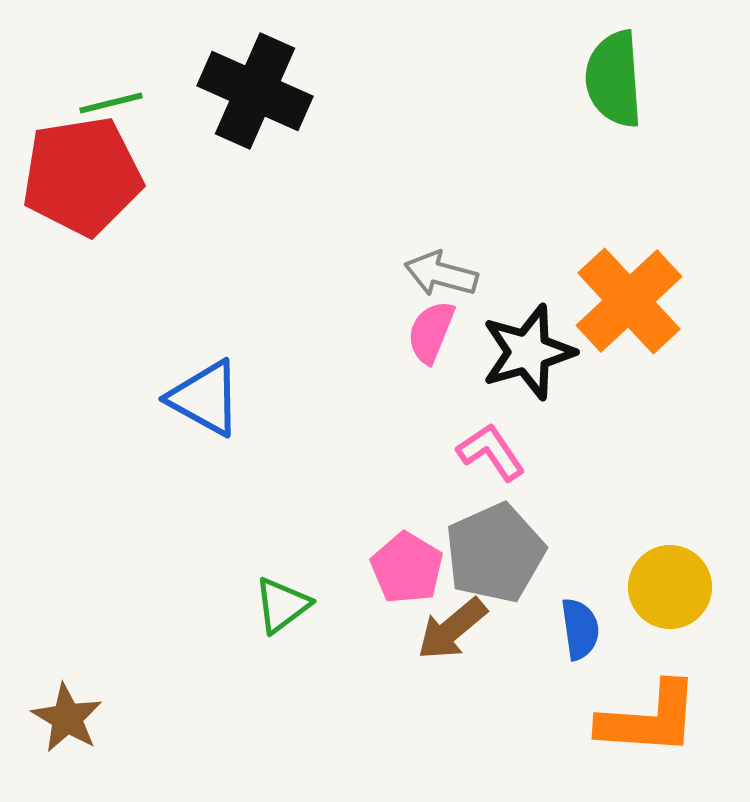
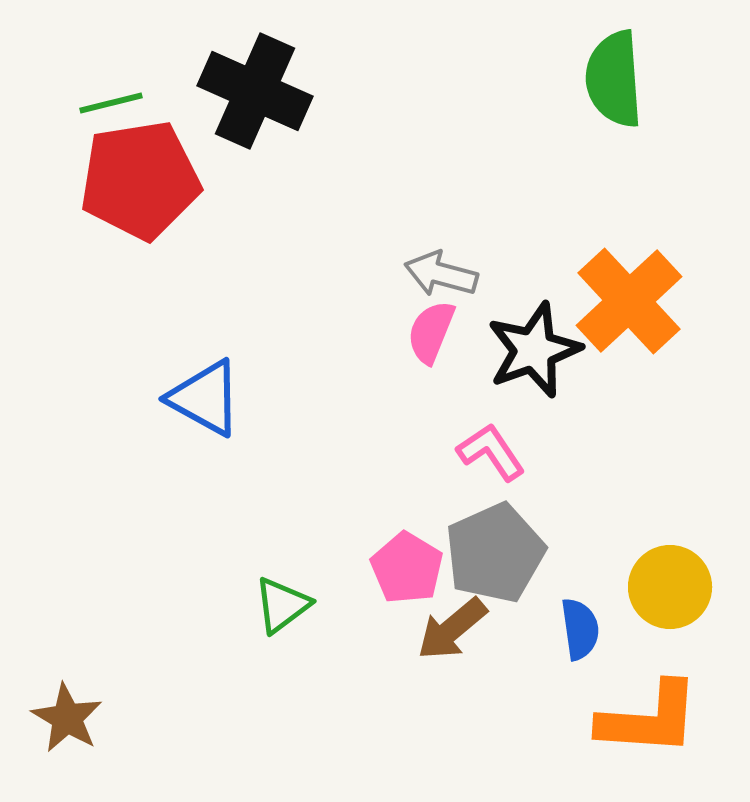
red pentagon: moved 58 px right, 4 px down
black star: moved 6 px right, 2 px up; rotated 4 degrees counterclockwise
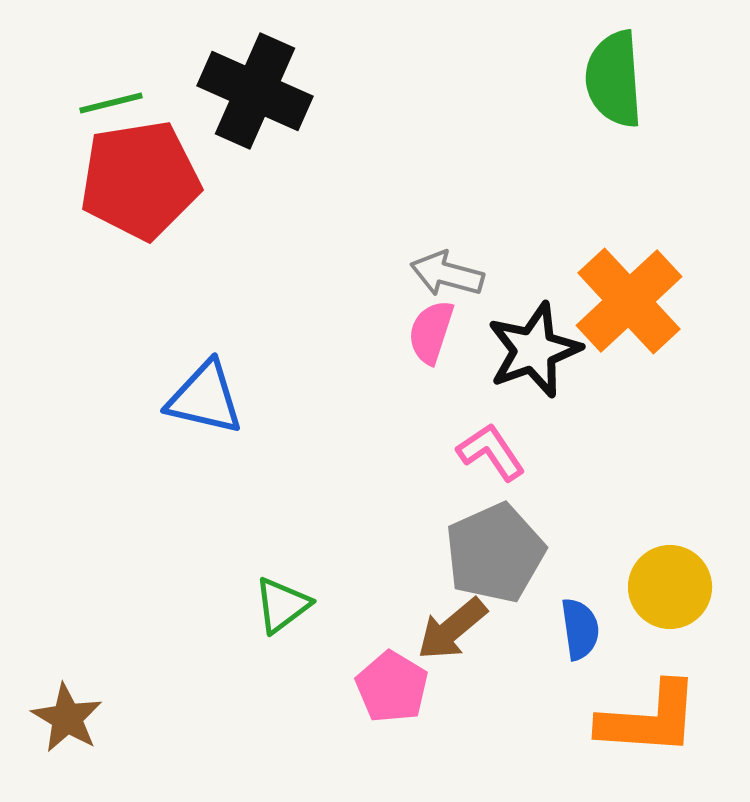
gray arrow: moved 6 px right
pink semicircle: rotated 4 degrees counterclockwise
blue triangle: rotated 16 degrees counterclockwise
pink pentagon: moved 15 px left, 119 px down
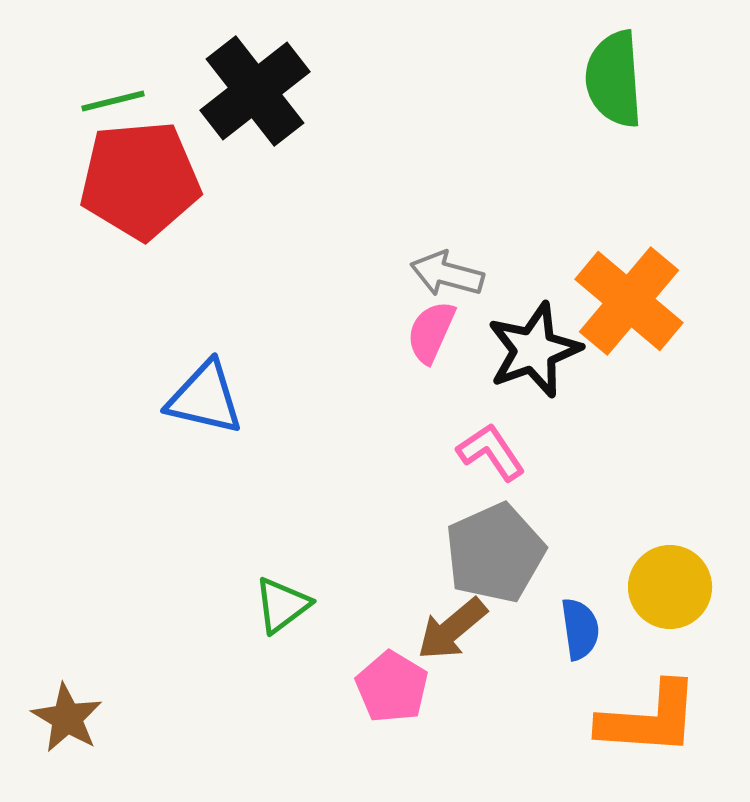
black cross: rotated 28 degrees clockwise
green line: moved 2 px right, 2 px up
red pentagon: rotated 4 degrees clockwise
orange cross: rotated 7 degrees counterclockwise
pink semicircle: rotated 6 degrees clockwise
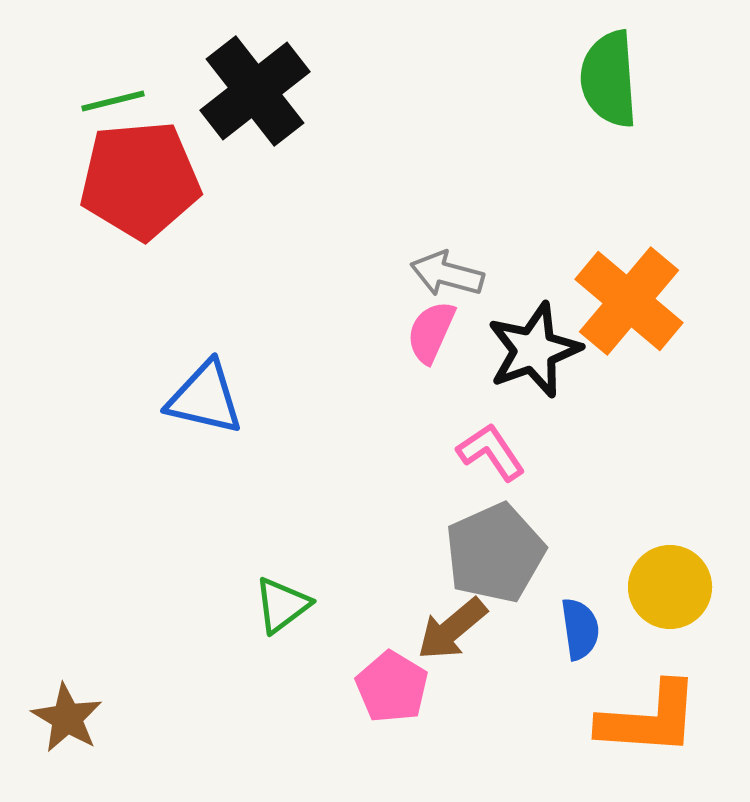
green semicircle: moved 5 px left
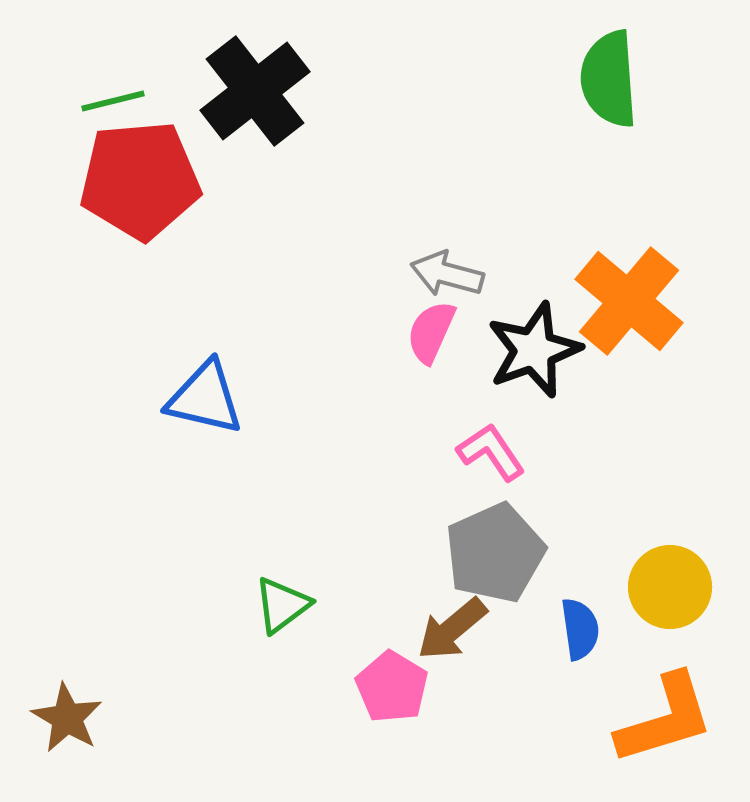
orange L-shape: moved 16 px right; rotated 21 degrees counterclockwise
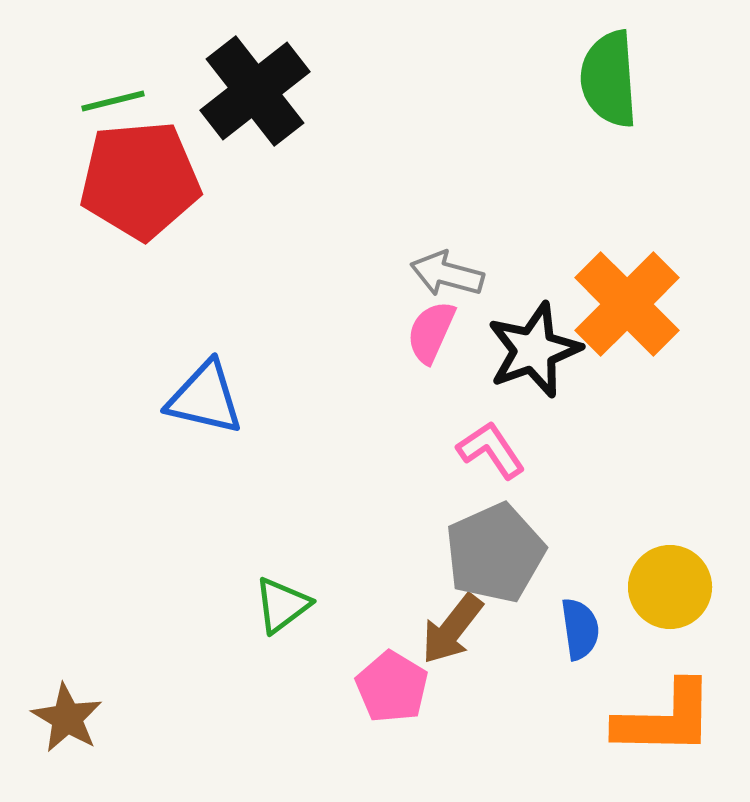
orange cross: moved 2 px left, 3 px down; rotated 5 degrees clockwise
pink L-shape: moved 2 px up
brown arrow: rotated 12 degrees counterclockwise
orange L-shape: rotated 18 degrees clockwise
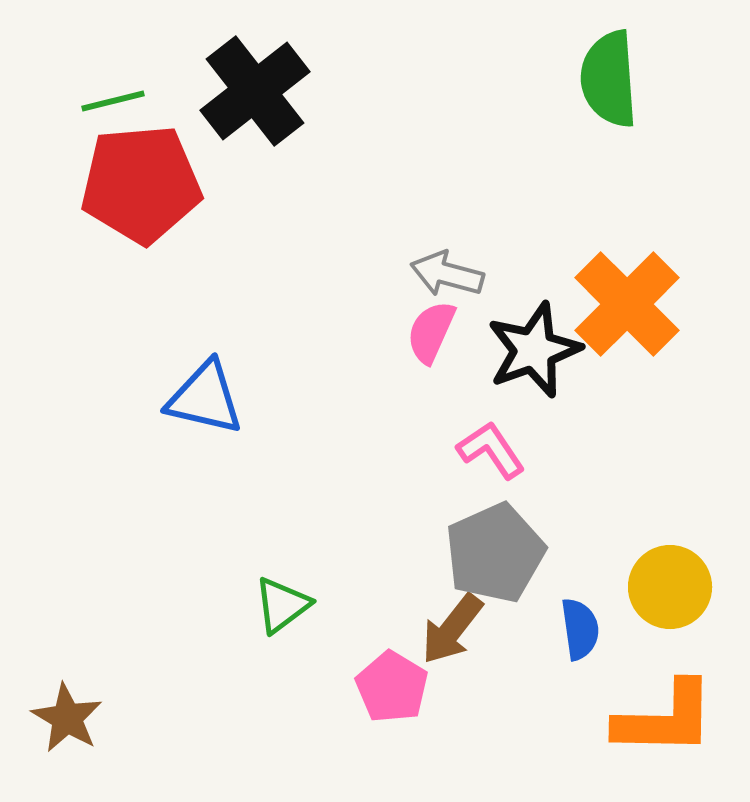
red pentagon: moved 1 px right, 4 px down
